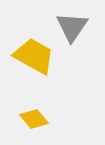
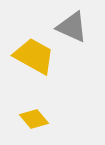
gray triangle: rotated 40 degrees counterclockwise
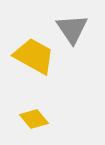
gray triangle: moved 2 px down; rotated 32 degrees clockwise
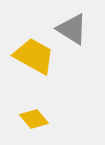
gray triangle: rotated 24 degrees counterclockwise
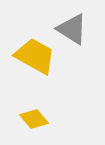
yellow trapezoid: moved 1 px right
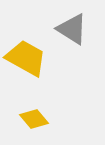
yellow trapezoid: moved 9 px left, 2 px down
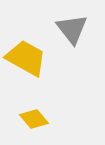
gray triangle: rotated 20 degrees clockwise
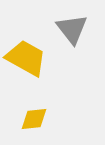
yellow diamond: rotated 56 degrees counterclockwise
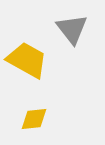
yellow trapezoid: moved 1 px right, 2 px down
